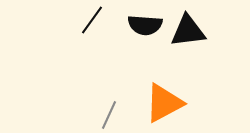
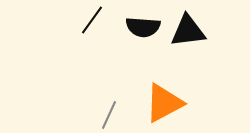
black semicircle: moved 2 px left, 2 px down
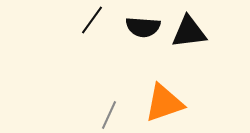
black triangle: moved 1 px right, 1 px down
orange triangle: rotated 9 degrees clockwise
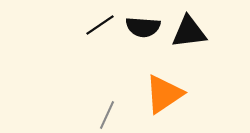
black line: moved 8 px right, 5 px down; rotated 20 degrees clockwise
orange triangle: moved 9 px up; rotated 15 degrees counterclockwise
gray line: moved 2 px left
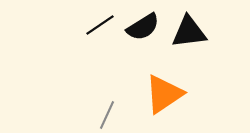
black semicircle: rotated 36 degrees counterclockwise
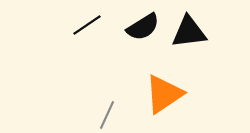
black line: moved 13 px left
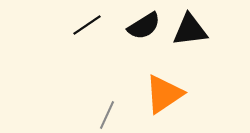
black semicircle: moved 1 px right, 1 px up
black triangle: moved 1 px right, 2 px up
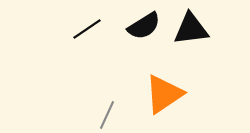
black line: moved 4 px down
black triangle: moved 1 px right, 1 px up
